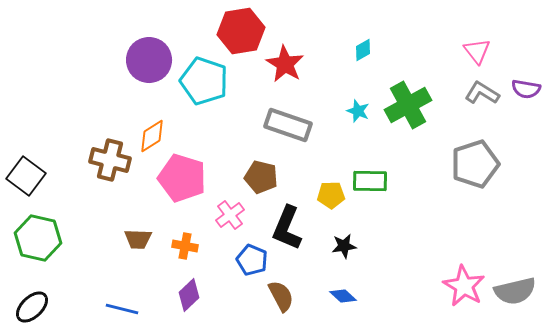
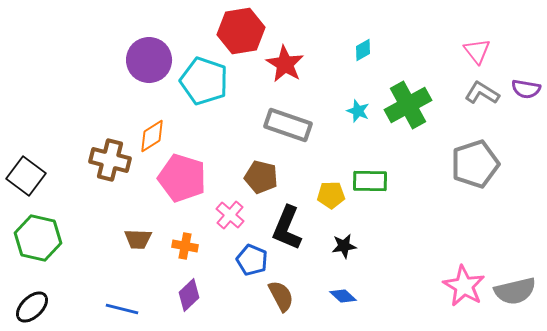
pink cross: rotated 12 degrees counterclockwise
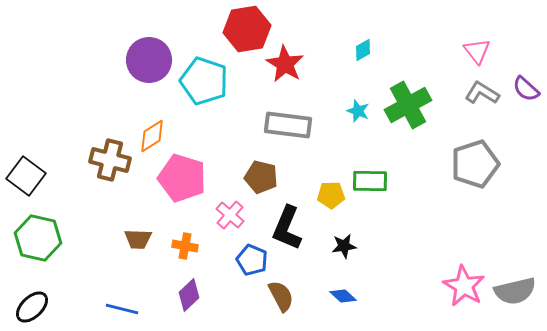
red hexagon: moved 6 px right, 2 px up
purple semicircle: rotated 32 degrees clockwise
gray rectangle: rotated 12 degrees counterclockwise
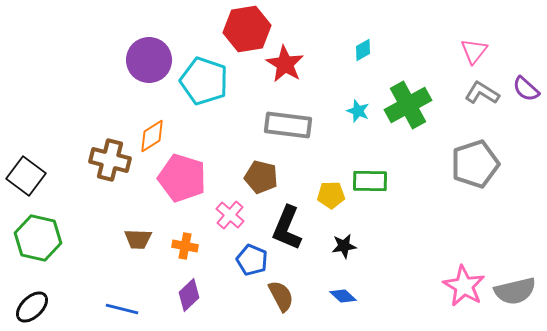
pink triangle: moved 3 px left; rotated 16 degrees clockwise
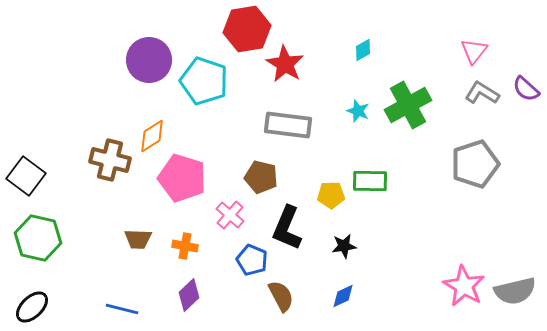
blue diamond: rotated 68 degrees counterclockwise
